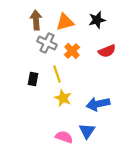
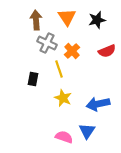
orange triangle: moved 2 px right, 5 px up; rotated 48 degrees counterclockwise
yellow line: moved 2 px right, 5 px up
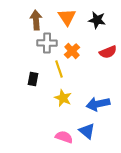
black star: rotated 24 degrees clockwise
gray cross: rotated 24 degrees counterclockwise
red semicircle: moved 1 px right, 1 px down
blue triangle: rotated 24 degrees counterclockwise
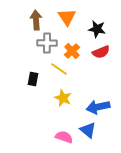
black star: moved 9 px down
red semicircle: moved 7 px left
yellow line: rotated 36 degrees counterclockwise
blue arrow: moved 3 px down
blue triangle: moved 1 px right, 1 px up
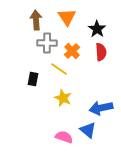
black star: rotated 24 degrees clockwise
red semicircle: rotated 72 degrees counterclockwise
blue arrow: moved 3 px right, 1 px down
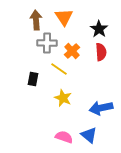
orange triangle: moved 3 px left
black star: moved 2 px right
blue triangle: moved 1 px right, 5 px down
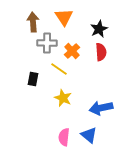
brown arrow: moved 3 px left, 2 px down
black star: rotated 12 degrees clockwise
pink semicircle: rotated 102 degrees counterclockwise
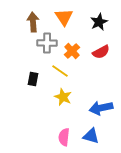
black star: moved 7 px up
red semicircle: rotated 66 degrees clockwise
yellow line: moved 1 px right, 2 px down
yellow star: moved 1 px up
blue triangle: moved 2 px right, 1 px down; rotated 24 degrees counterclockwise
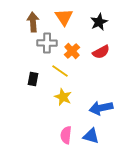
pink semicircle: moved 2 px right, 2 px up
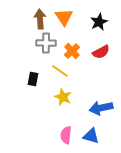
brown arrow: moved 7 px right, 3 px up
gray cross: moved 1 px left
